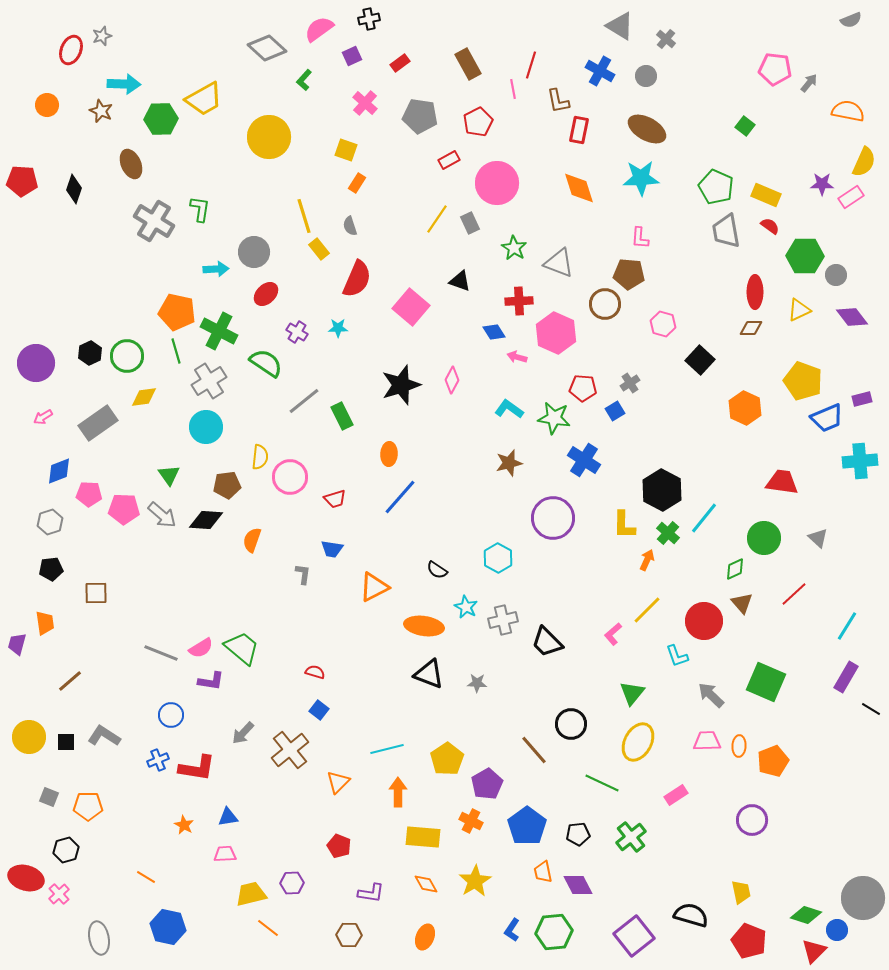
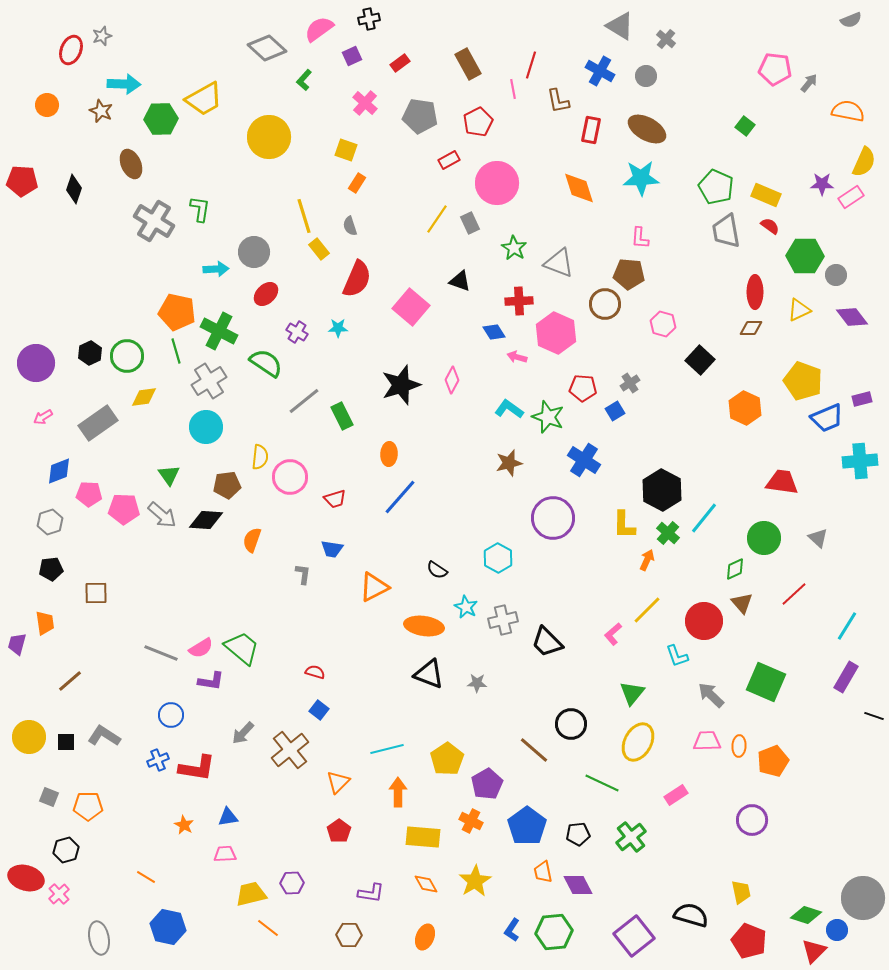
red rectangle at (579, 130): moved 12 px right
green star at (554, 418): moved 6 px left, 1 px up; rotated 12 degrees clockwise
black line at (871, 709): moved 3 px right, 7 px down; rotated 12 degrees counterclockwise
brown line at (534, 750): rotated 8 degrees counterclockwise
red pentagon at (339, 846): moved 15 px up; rotated 15 degrees clockwise
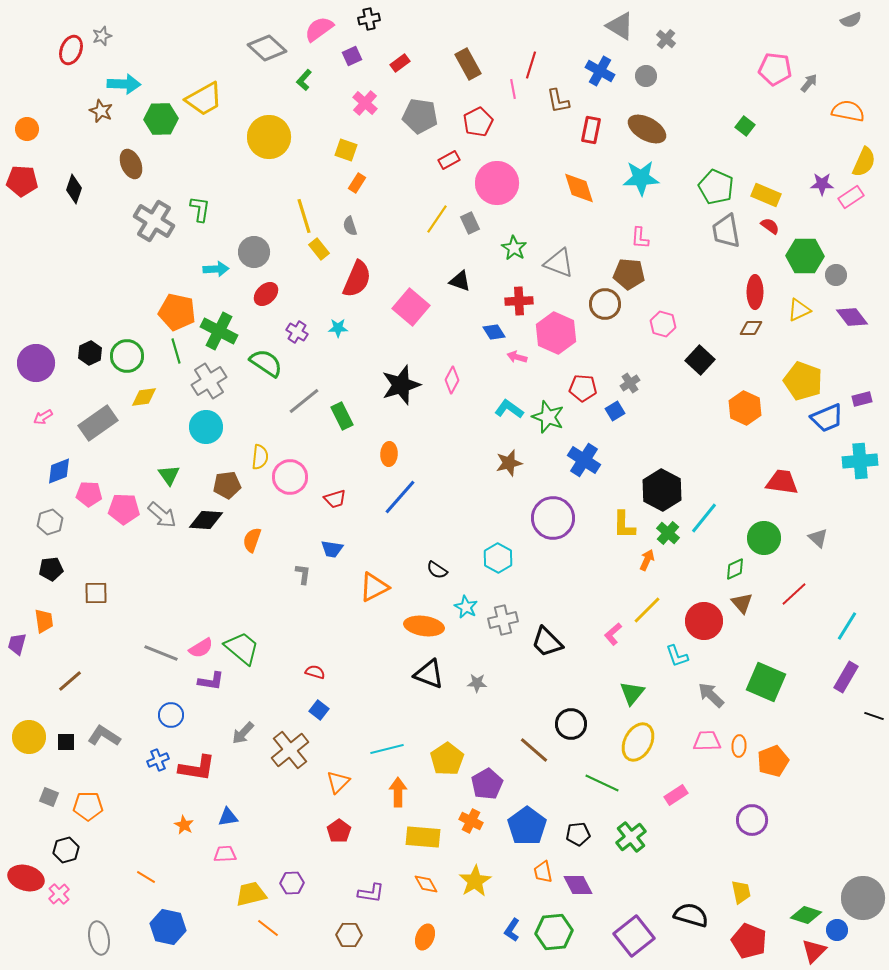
orange circle at (47, 105): moved 20 px left, 24 px down
orange trapezoid at (45, 623): moved 1 px left, 2 px up
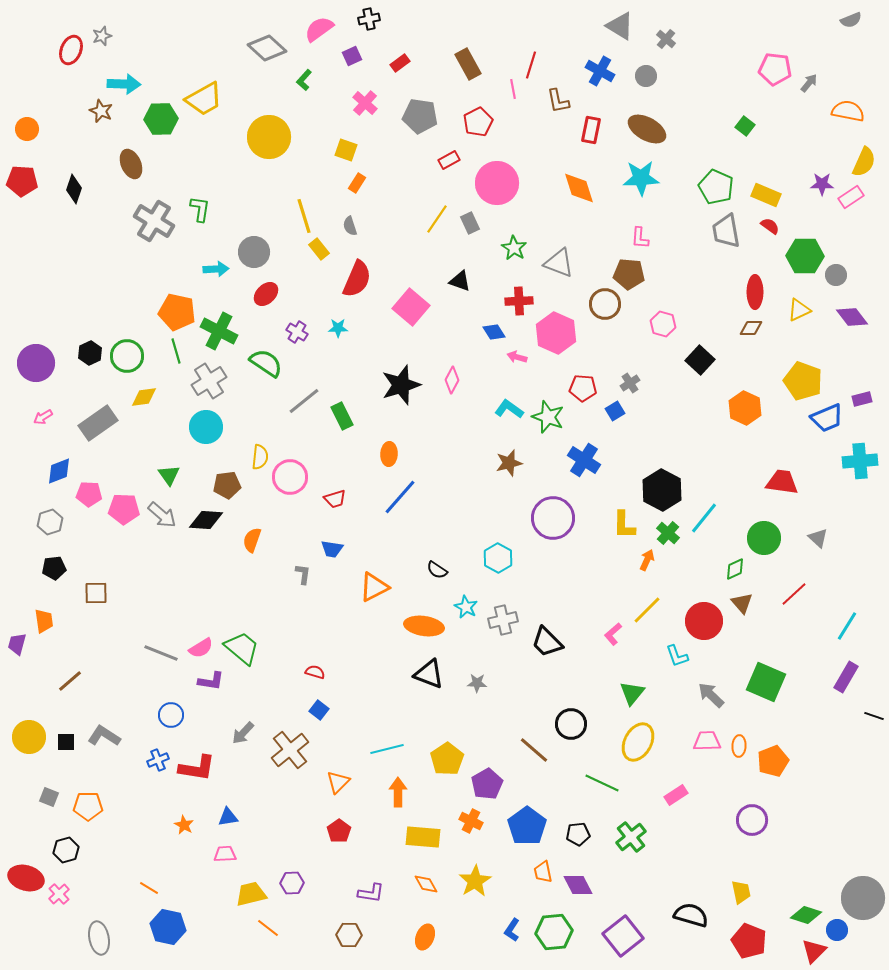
black pentagon at (51, 569): moved 3 px right, 1 px up
orange line at (146, 877): moved 3 px right, 11 px down
purple square at (634, 936): moved 11 px left
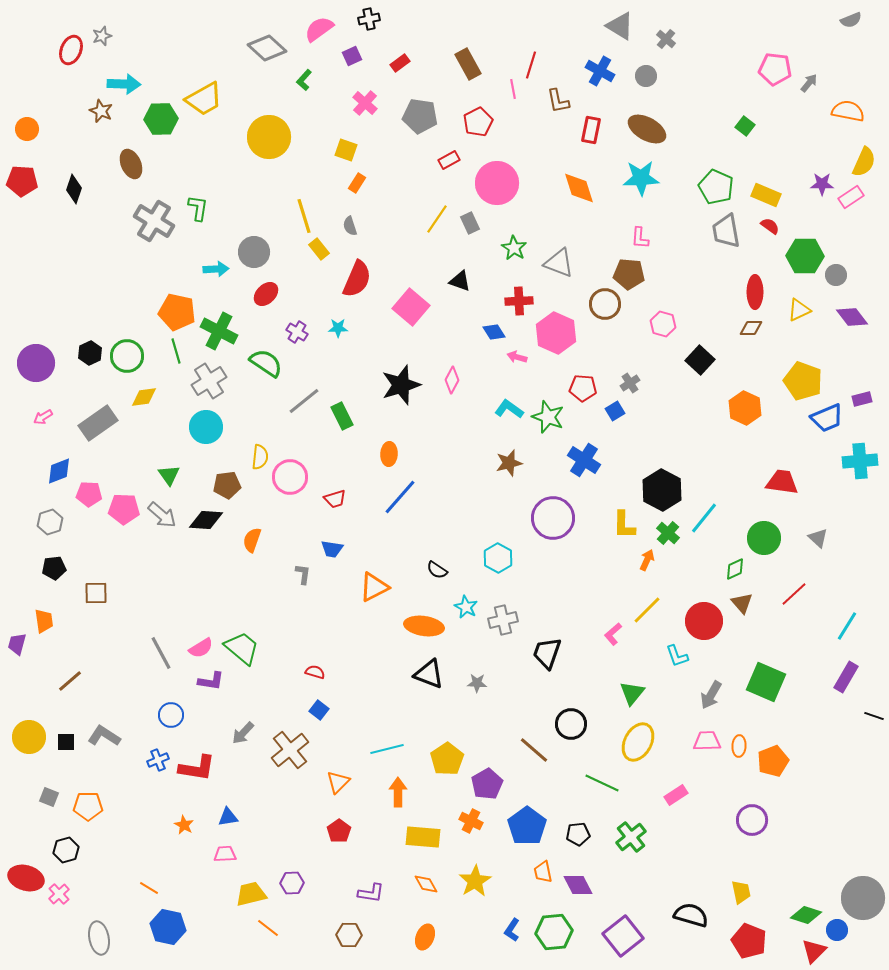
green L-shape at (200, 209): moved 2 px left, 1 px up
black trapezoid at (547, 642): moved 11 px down; rotated 64 degrees clockwise
gray line at (161, 653): rotated 40 degrees clockwise
gray arrow at (711, 695): rotated 104 degrees counterclockwise
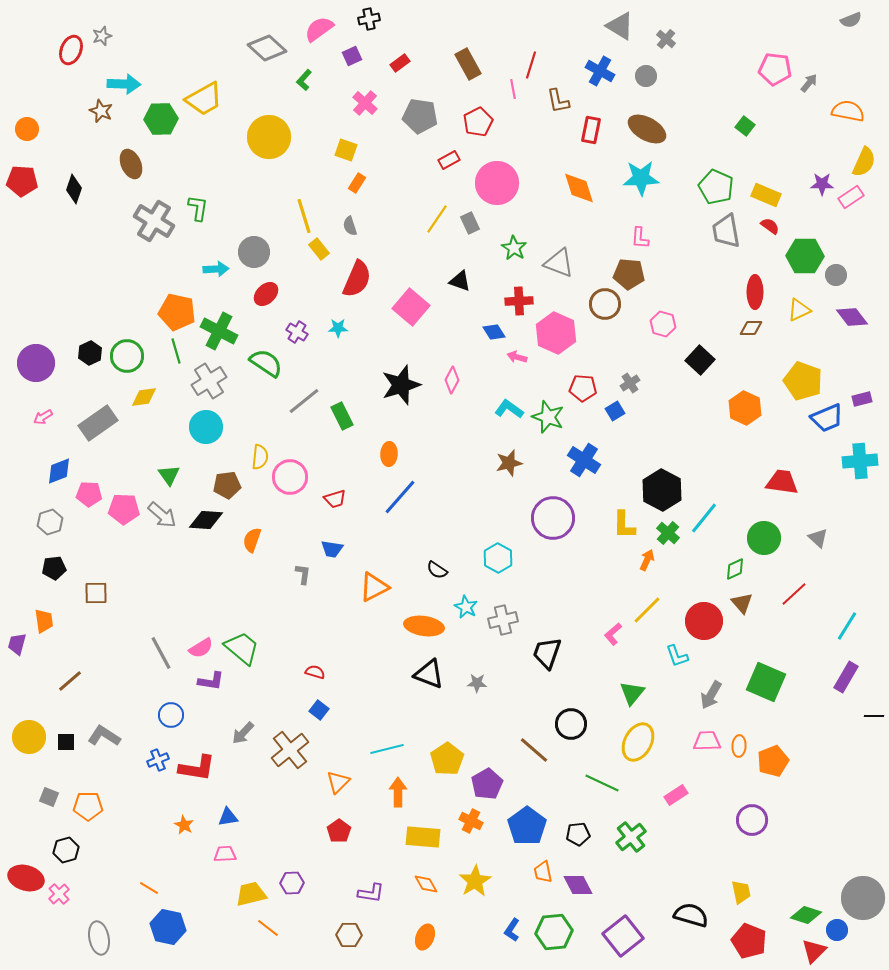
black line at (874, 716): rotated 18 degrees counterclockwise
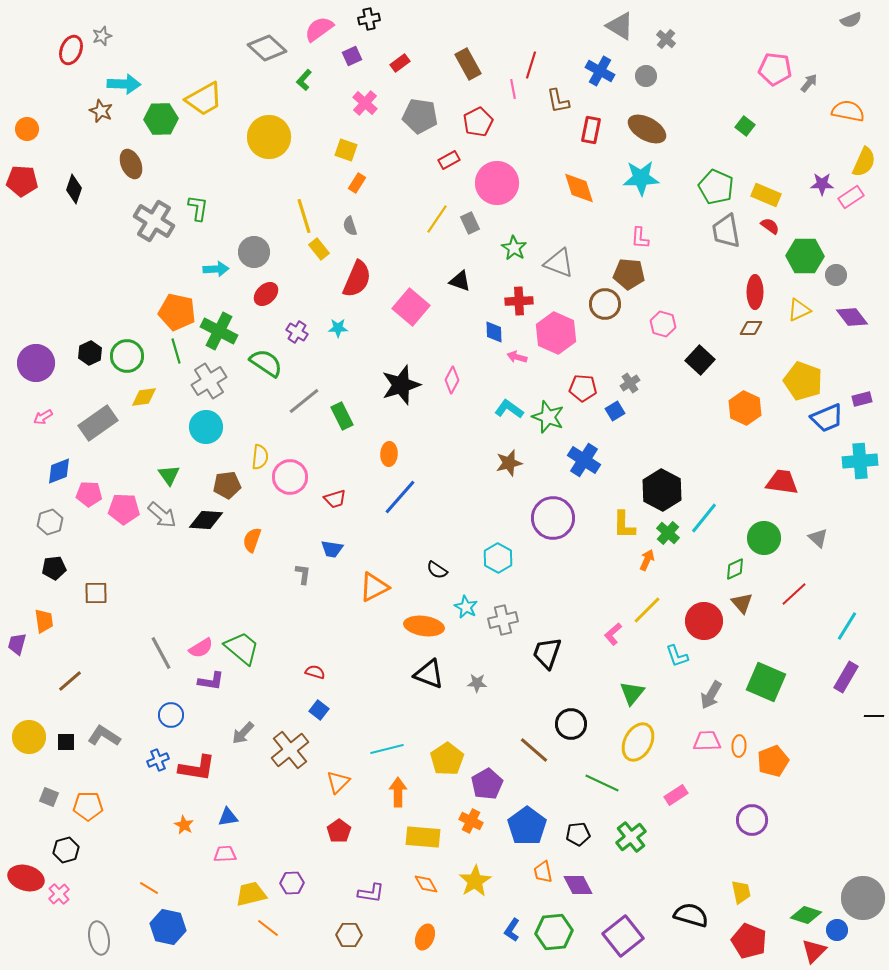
blue diamond at (494, 332): rotated 30 degrees clockwise
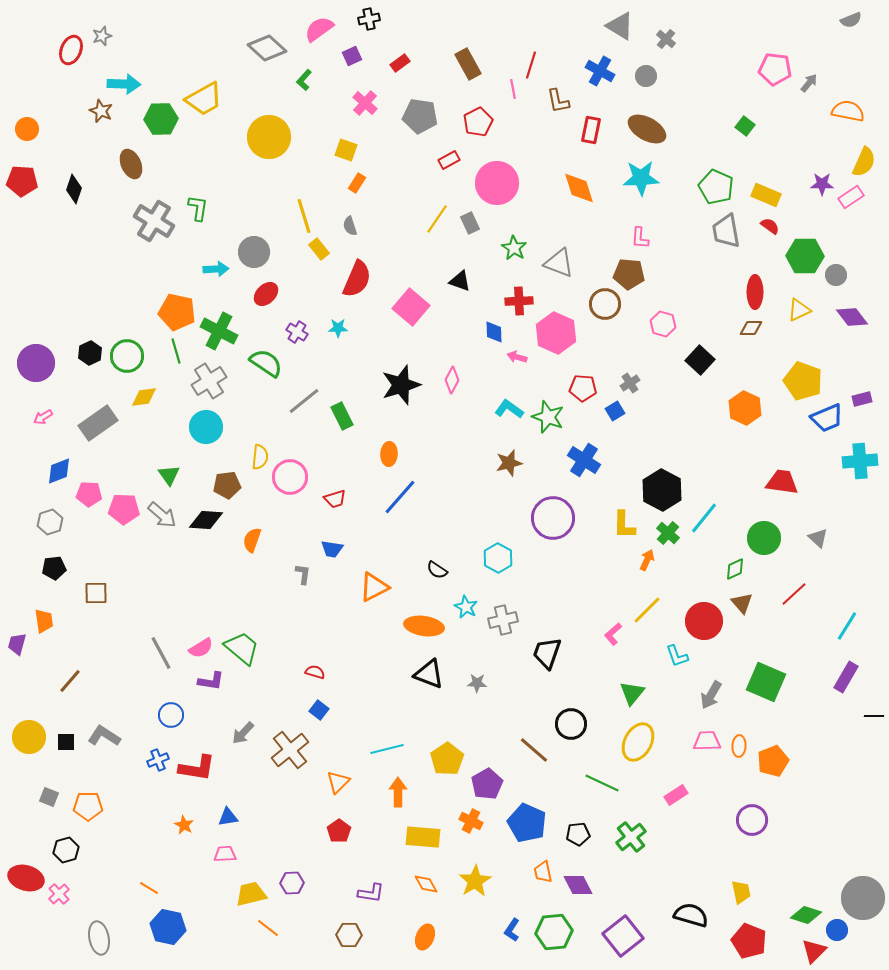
brown line at (70, 681): rotated 8 degrees counterclockwise
blue pentagon at (527, 826): moved 3 px up; rotated 12 degrees counterclockwise
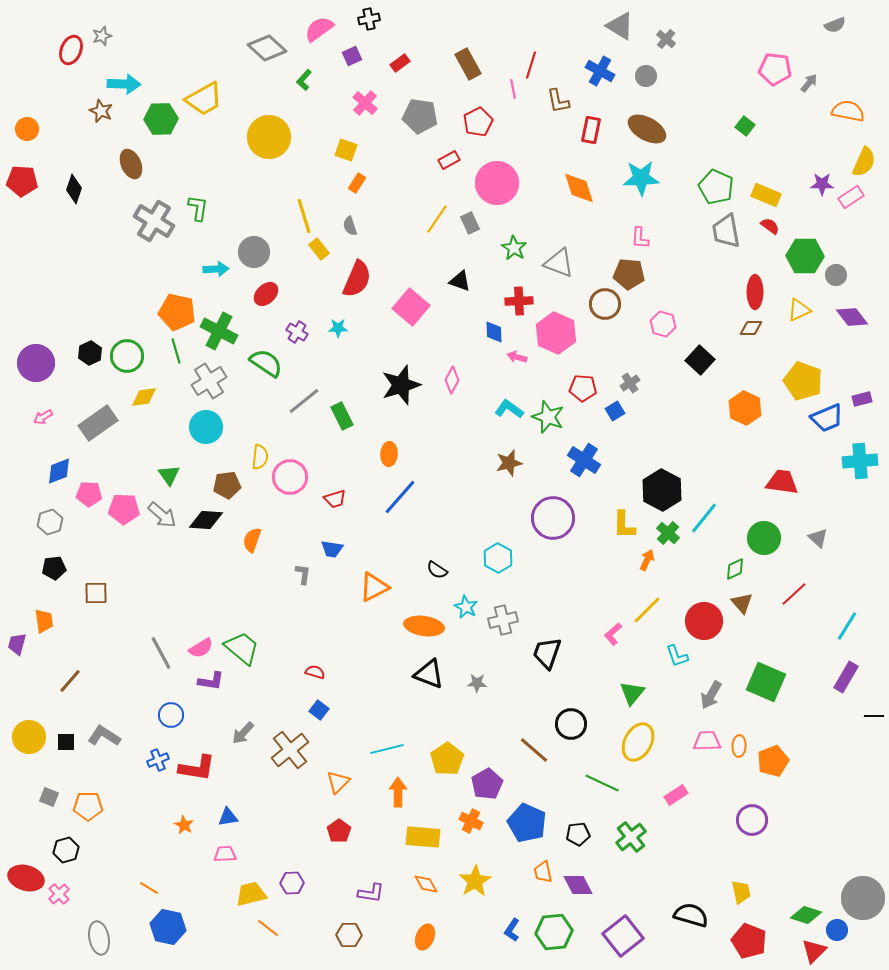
gray semicircle at (851, 20): moved 16 px left, 5 px down
